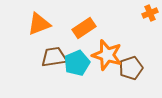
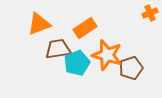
orange rectangle: moved 1 px right
brown trapezoid: moved 4 px right, 8 px up
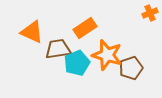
orange triangle: moved 7 px left, 8 px down; rotated 45 degrees clockwise
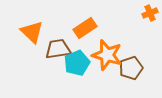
orange triangle: rotated 20 degrees clockwise
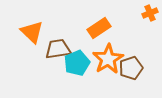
orange rectangle: moved 14 px right
orange star: moved 1 px right, 4 px down; rotated 24 degrees clockwise
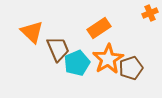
brown trapezoid: rotated 76 degrees clockwise
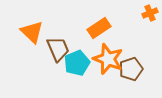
orange star: rotated 20 degrees counterclockwise
brown pentagon: moved 1 px down
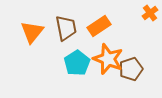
orange cross: rotated 14 degrees counterclockwise
orange rectangle: moved 2 px up
orange triangle: rotated 25 degrees clockwise
brown trapezoid: moved 8 px right, 21 px up; rotated 12 degrees clockwise
cyan pentagon: rotated 10 degrees counterclockwise
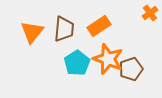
brown trapezoid: moved 2 px left, 1 px down; rotated 16 degrees clockwise
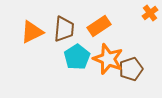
orange triangle: rotated 25 degrees clockwise
cyan pentagon: moved 6 px up
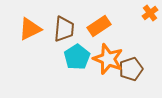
orange triangle: moved 2 px left, 3 px up
